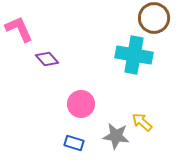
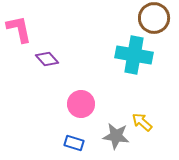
pink L-shape: rotated 12 degrees clockwise
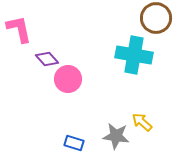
brown circle: moved 2 px right
pink circle: moved 13 px left, 25 px up
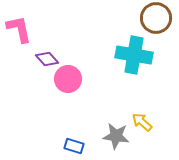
blue rectangle: moved 3 px down
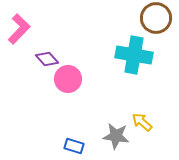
pink L-shape: rotated 56 degrees clockwise
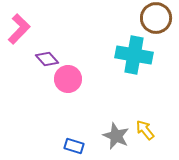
yellow arrow: moved 3 px right, 8 px down; rotated 10 degrees clockwise
gray star: rotated 16 degrees clockwise
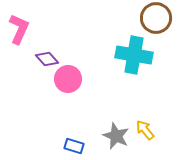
pink L-shape: rotated 20 degrees counterclockwise
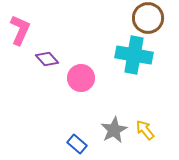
brown circle: moved 8 px left
pink L-shape: moved 1 px right, 1 px down
pink circle: moved 13 px right, 1 px up
gray star: moved 2 px left, 6 px up; rotated 20 degrees clockwise
blue rectangle: moved 3 px right, 2 px up; rotated 24 degrees clockwise
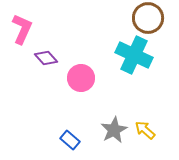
pink L-shape: moved 2 px right, 1 px up
cyan cross: rotated 15 degrees clockwise
purple diamond: moved 1 px left, 1 px up
yellow arrow: rotated 10 degrees counterclockwise
blue rectangle: moved 7 px left, 4 px up
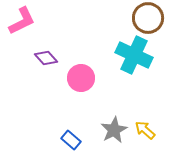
pink L-shape: moved 8 px up; rotated 40 degrees clockwise
blue rectangle: moved 1 px right
